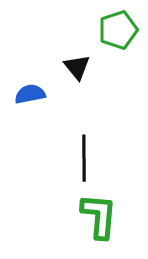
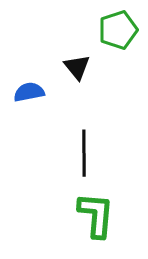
blue semicircle: moved 1 px left, 2 px up
black line: moved 5 px up
green L-shape: moved 3 px left, 1 px up
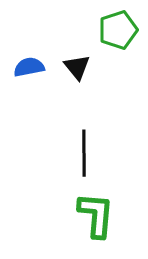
blue semicircle: moved 25 px up
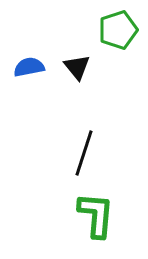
black line: rotated 18 degrees clockwise
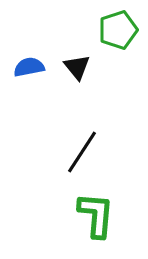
black line: moved 2 px left, 1 px up; rotated 15 degrees clockwise
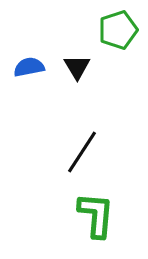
black triangle: rotated 8 degrees clockwise
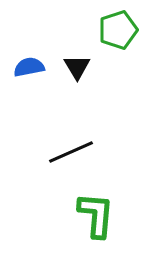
black line: moved 11 px left; rotated 33 degrees clockwise
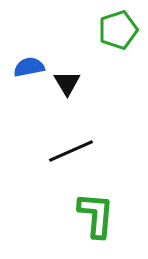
black triangle: moved 10 px left, 16 px down
black line: moved 1 px up
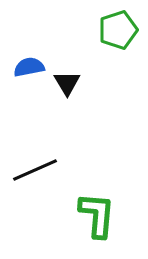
black line: moved 36 px left, 19 px down
green L-shape: moved 1 px right
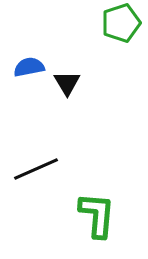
green pentagon: moved 3 px right, 7 px up
black line: moved 1 px right, 1 px up
